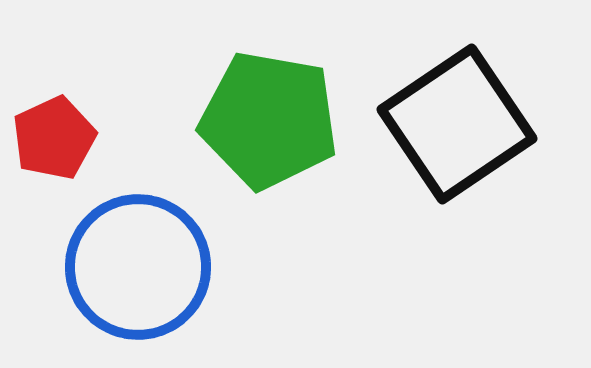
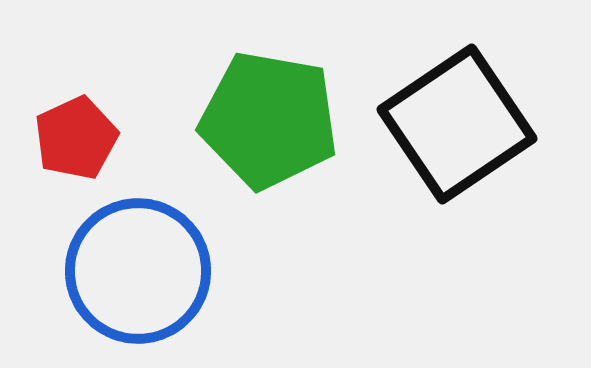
red pentagon: moved 22 px right
blue circle: moved 4 px down
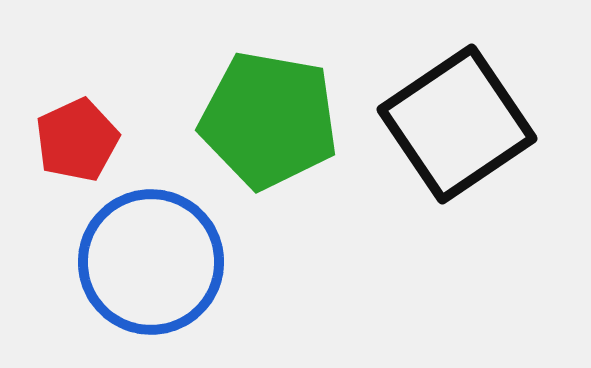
red pentagon: moved 1 px right, 2 px down
blue circle: moved 13 px right, 9 px up
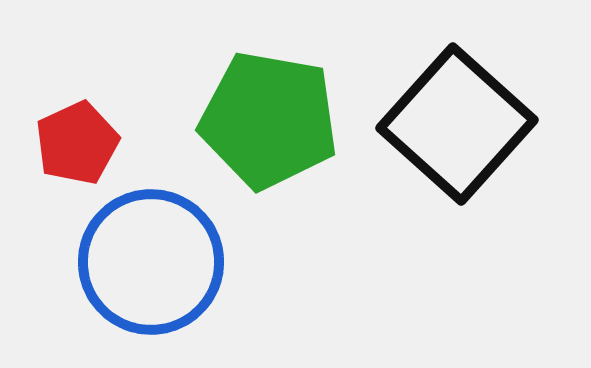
black square: rotated 14 degrees counterclockwise
red pentagon: moved 3 px down
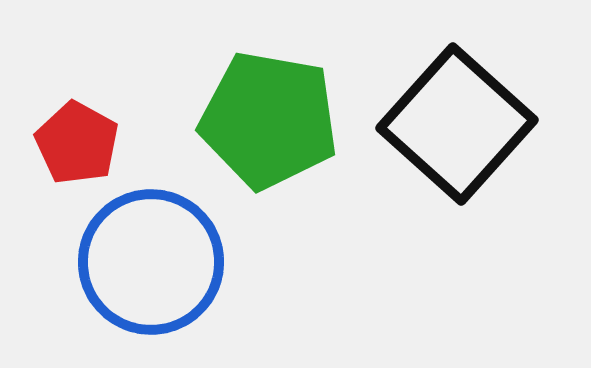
red pentagon: rotated 18 degrees counterclockwise
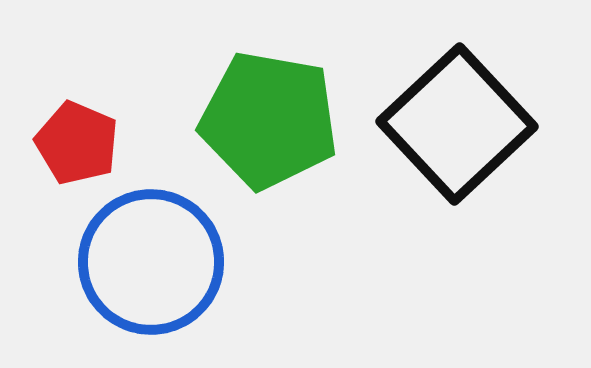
black square: rotated 5 degrees clockwise
red pentagon: rotated 6 degrees counterclockwise
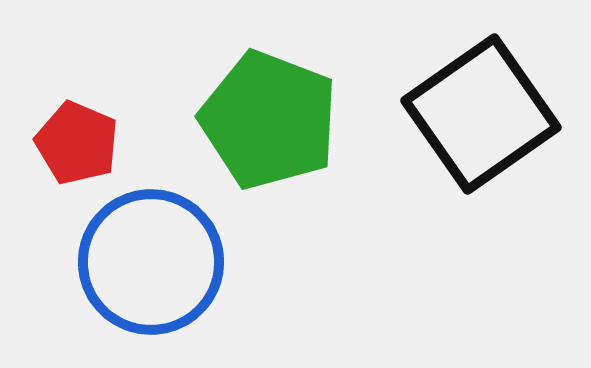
green pentagon: rotated 11 degrees clockwise
black square: moved 24 px right, 10 px up; rotated 8 degrees clockwise
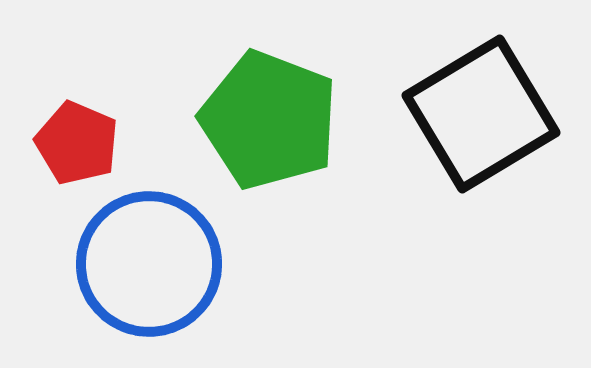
black square: rotated 4 degrees clockwise
blue circle: moved 2 px left, 2 px down
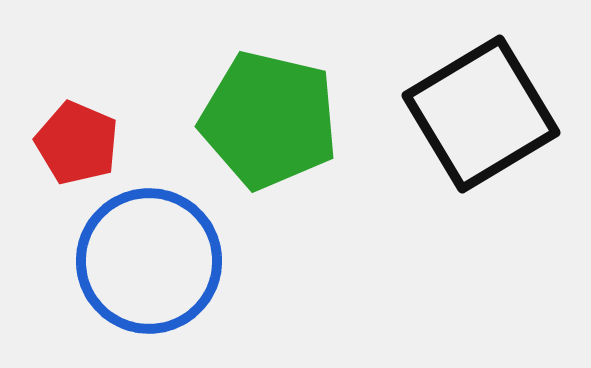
green pentagon: rotated 8 degrees counterclockwise
blue circle: moved 3 px up
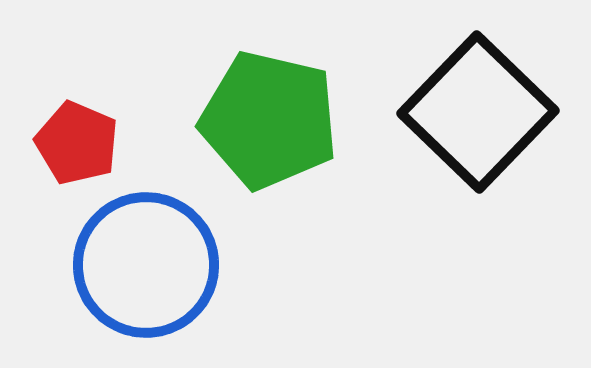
black square: moved 3 px left, 2 px up; rotated 15 degrees counterclockwise
blue circle: moved 3 px left, 4 px down
